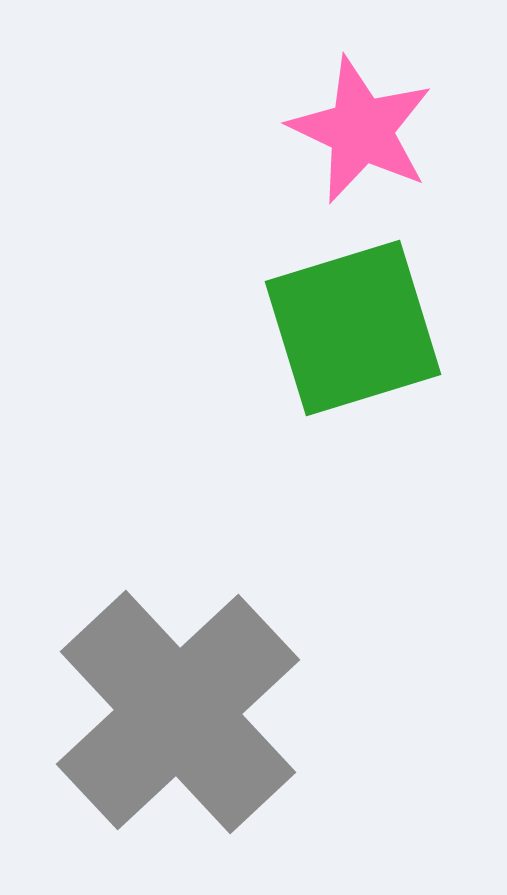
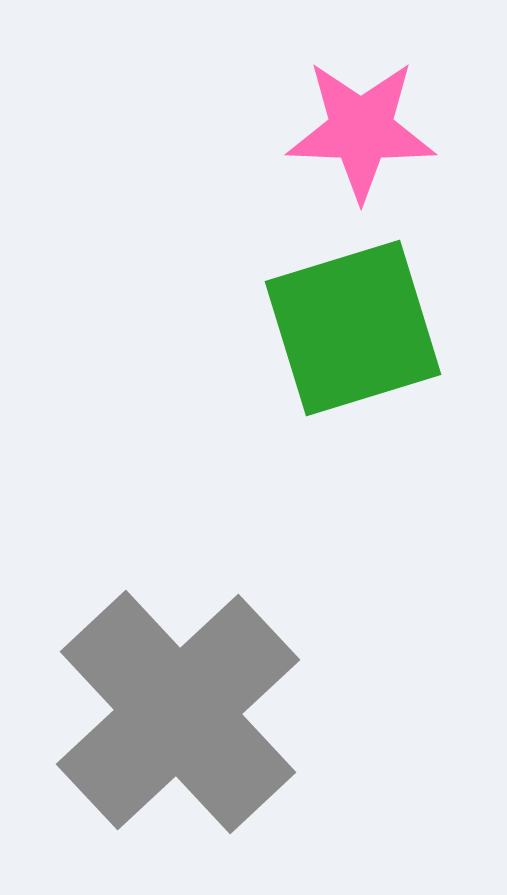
pink star: rotated 23 degrees counterclockwise
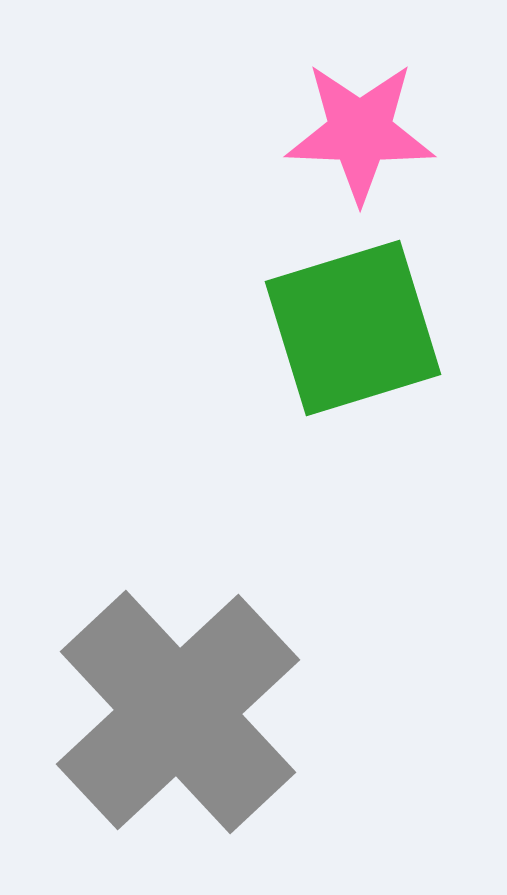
pink star: moved 1 px left, 2 px down
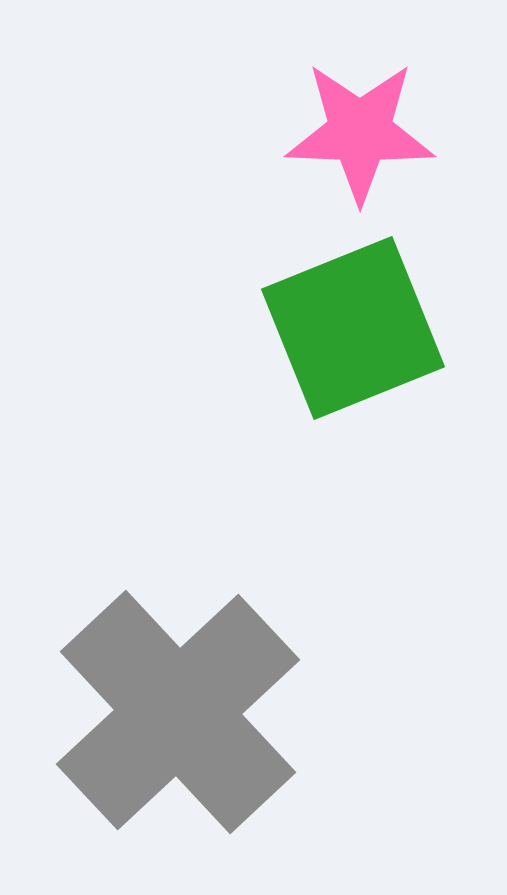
green square: rotated 5 degrees counterclockwise
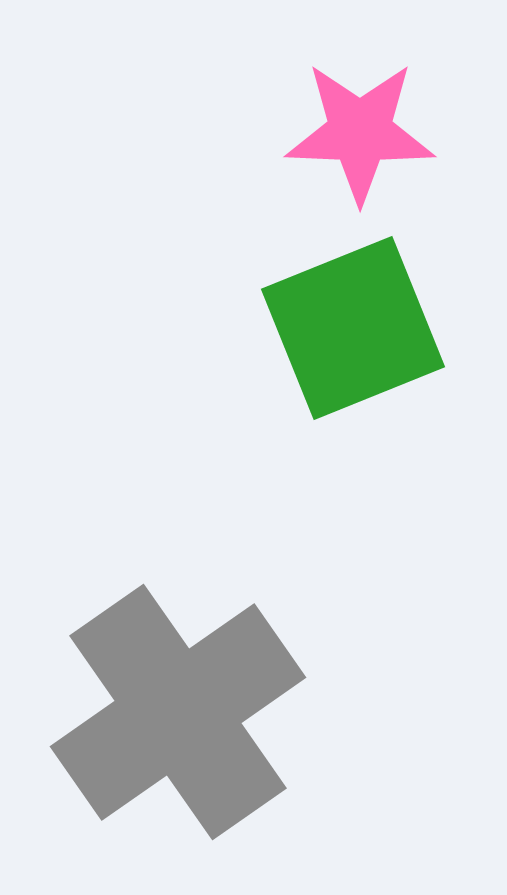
gray cross: rotated 8 degrees clockwise
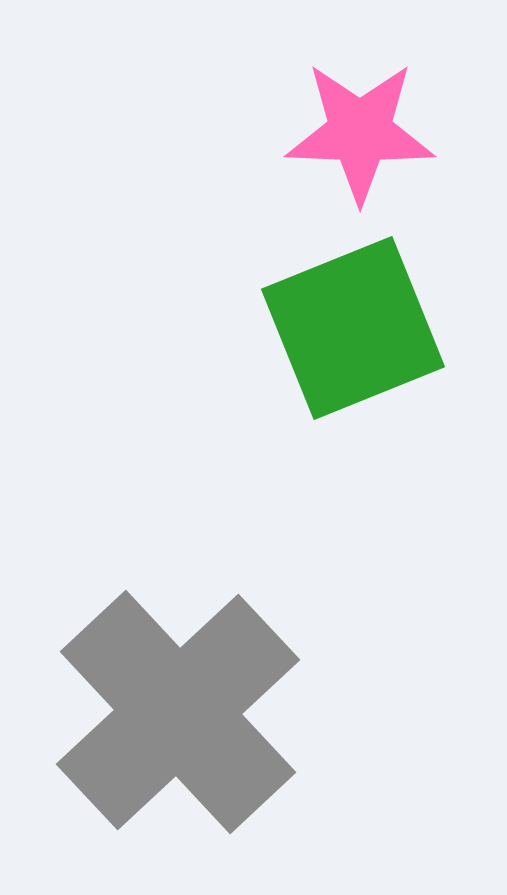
gray cross: rotated 8 degrees counterclockwise
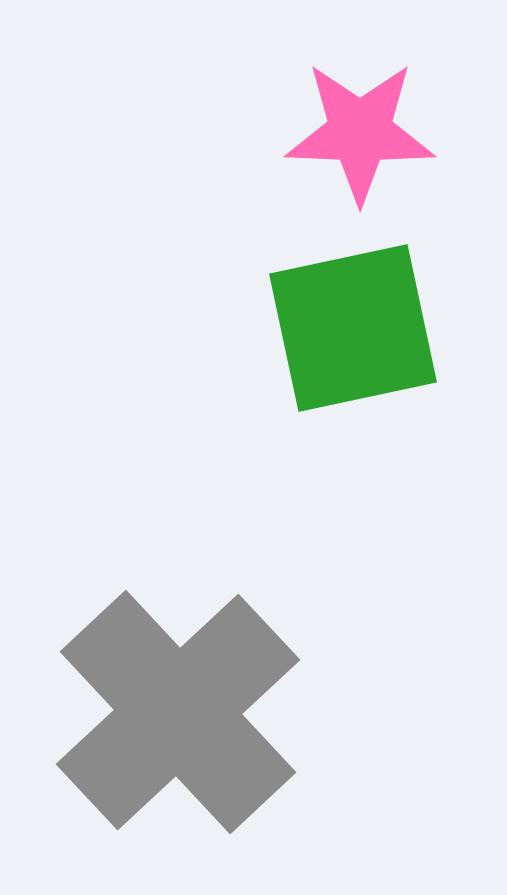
green square: rotated 10 degrees clockwise
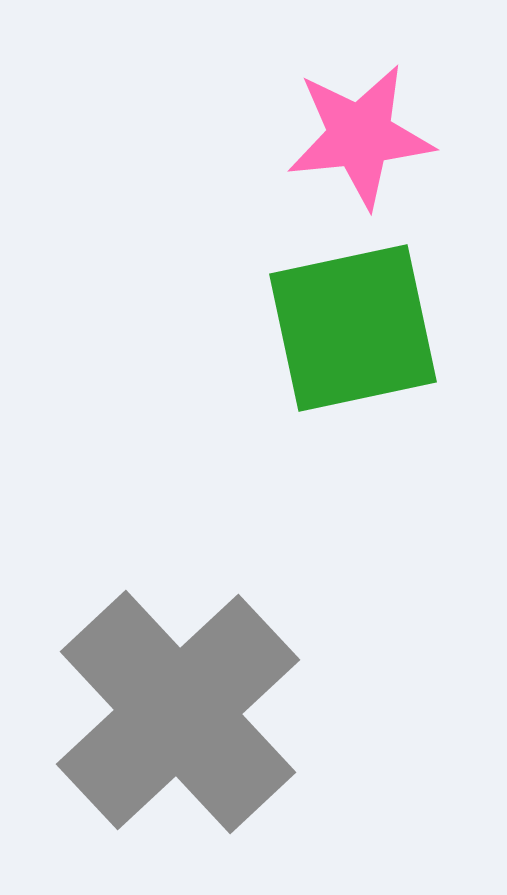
pink star: moved 4 px down; rotated 8 degrees counterclockwise
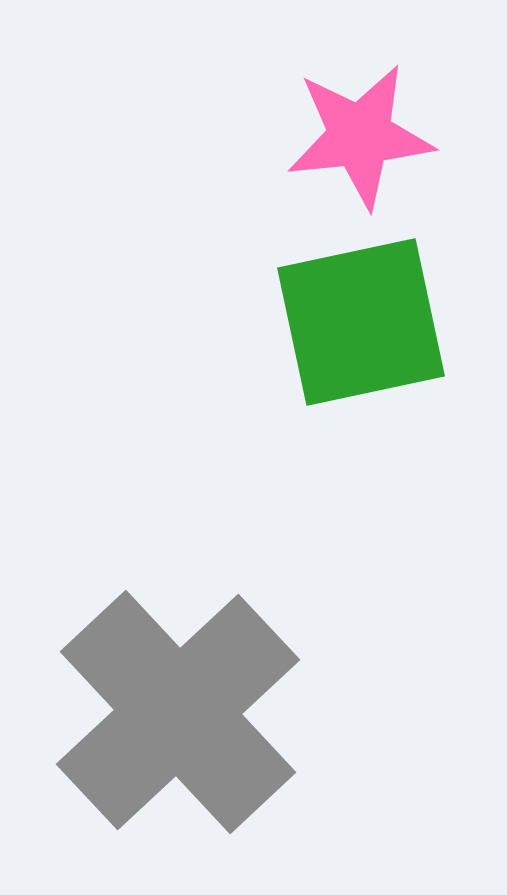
green square: moved 8 px right, 6 px up
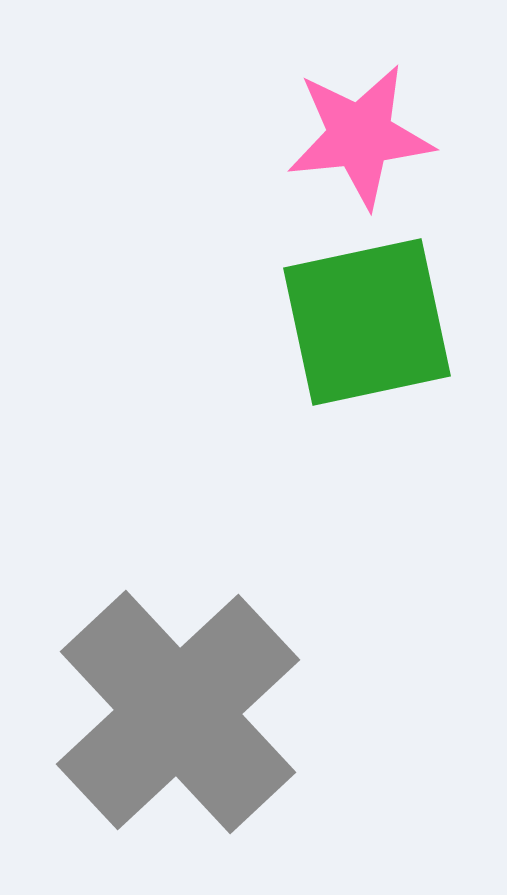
green square: moved 6 px right
